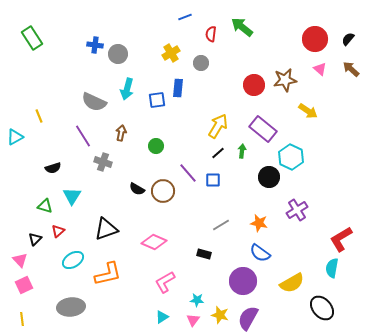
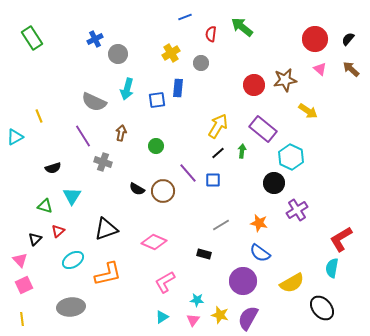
blue cross at (95, 45): moved 6 px up; rotated 35 degrees counterclockwise
black circle at (269, 177): moved 5 px right, 6 px down
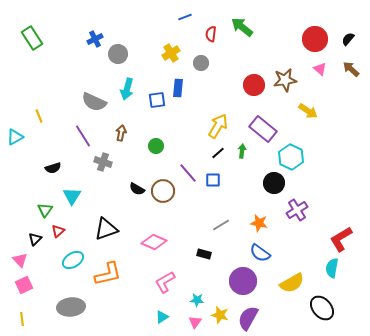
green triangle at (45, 206): moved 4 px down; rotated 49 degrees clockwise
pink triangle at (193, 320): moved 2 px right, 2 px down
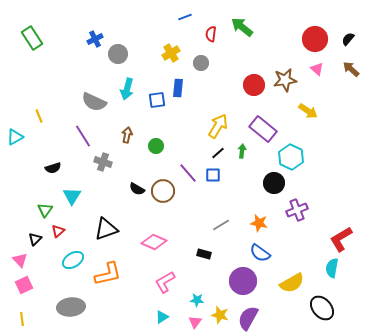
pink triangle at (320, 69): moved 3 px left
brown arrow at (121, 133): moved 6 px right, 2 px down
blue square at (213, 180): moved 5 px up
purple cross at (297, 210): rotated 10 degrees clockwise
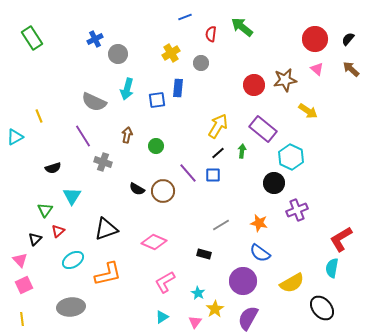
cyan star at (197, 300): moved 1 px right, 7 px up; rotated 24 degrees clockwise
yellow star at (220, 315): moved 5 px left, 6 px up; rotated 24 degrees clockwise
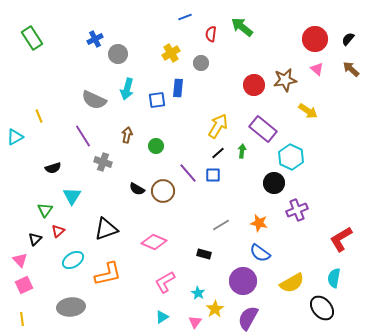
gray semicircle at (94, 102): moved 2 px up
cyan semicircle at (332, 268): moved 2 px right, 10 px down
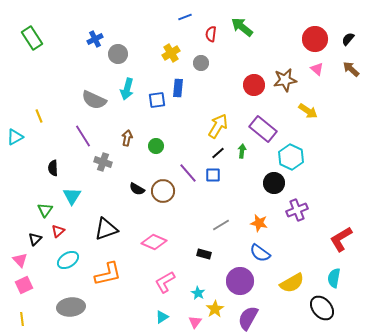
brown arrow at (127, 135): moved 3 px down
black semicircle at (53, 168): rotated 105 degrees clockwise
cyan ellipse at (73, 260): moved 5 px left
purple circle at (243, 281): moved 3 px left
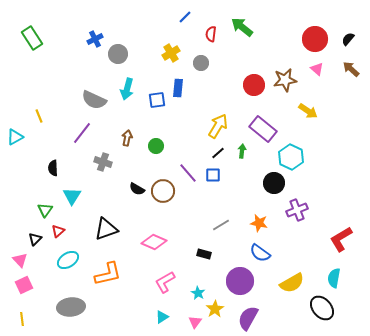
blue line at (185, 17): rotated 24 degrees counterclockwise
purple line at (83, 136): moved 1 px left, 3 px up; rotated 70 degrees clockwise
